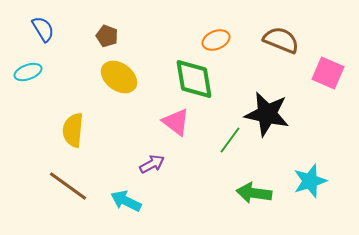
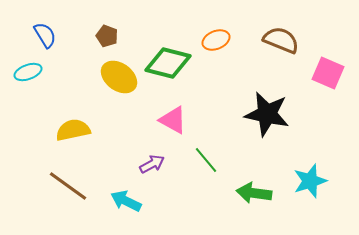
blue semicircle: moved 2 px right, 6 px down
green diamond: moved 26 px left, 16 px up; rotated 66 degrees counterclockwise
pink triangle: moved 3 px left, 2 px up; rotated 8 degrees counterclockwise
yellow semicircle: rotated 72 degrees clockwise
green line: moved 24 px left, 20 px down; rotated 76 degrees counterclockwise
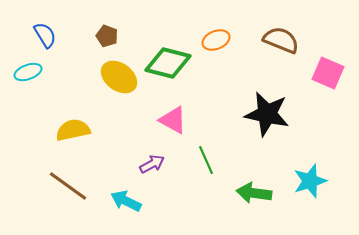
green line: rotated 16 degrees clockwise
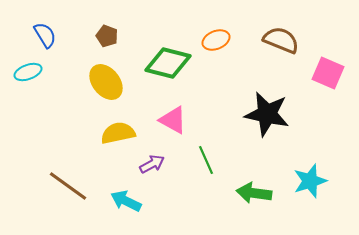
yellow ellipse: moved 13 px left, 5 px down; rotated 15 degrees clockwise
yellow semicircle: moved 45 px right, 3 px down
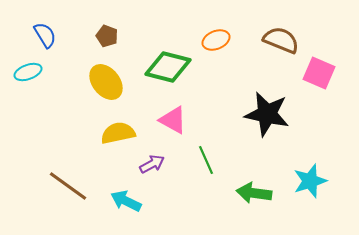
green diamond: moved 4 px down
pink square: moved 9 px left
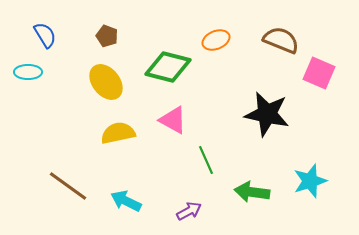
cyan ellipse: rotated 20 degrees clockwise
purple arrow: moved 37 px right, 47 px down
green arrow: moved 2 px left, 1 px up
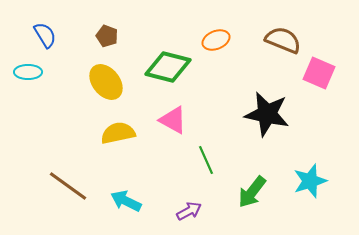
brown semicircle: moved 2 px right
green arrow: rotated 60 degrees counterclockwise
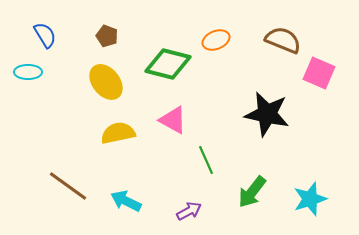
green diamond: moved 3 px up
cyan star: moved 18 px down
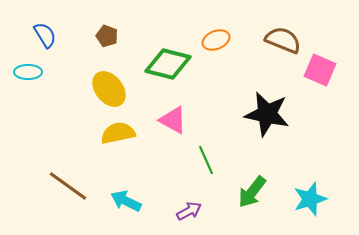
pink square: moved 1 px right, 3 px up
yellow ellipse: moved 3 px right, 7 px down
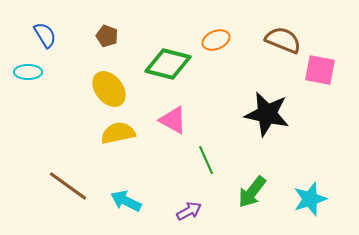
pink square: rotated 12 degrees counterclockwise
